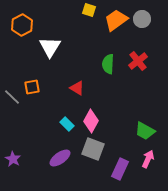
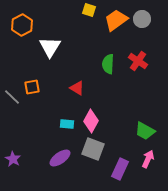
red cross: rotated 18 degrees counterclockwise
cyan rectangle: rotated 40 degrees counterclockwise
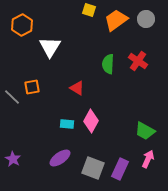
gray circle: moved 4 px right
gray square: moved 19 px down
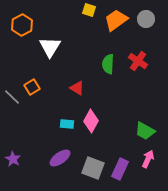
orange square: rotated 21 degrees counterclockwise
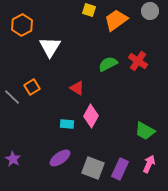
gray circle: moved 4 px right, 8 px up
green semicircle: rotated 60 degrees clockwise
pink diamond: moved 5 px up
pink arrow: moved 1 px right, 5 px down
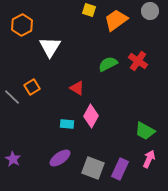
pink arrow: moved 5 px up
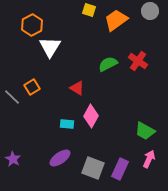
orange hexagon: moved 10 px right
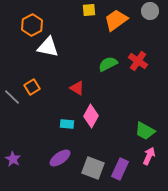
yellow square: rotated 24 degrees counterclockwise
white triangle: moved 2 px left; rotated 50 degrees counterclockwise
pink arrow: moved 3 px up
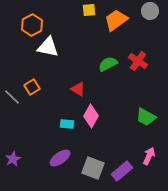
red triangle: moved 1 px right, 1 px down
green trapezoid: moved 1 px right, 14 px up
purple star: rotated 14 degrees clockwise
purple rectangle: moved 2 px right, 2 px down; rotated 25 degrees clockwise
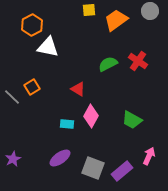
green trapezoid: moved 14 px left, 3 px down
